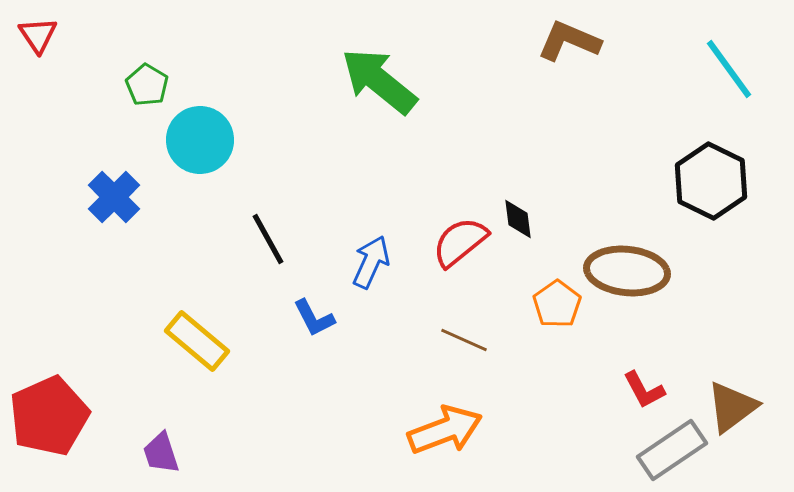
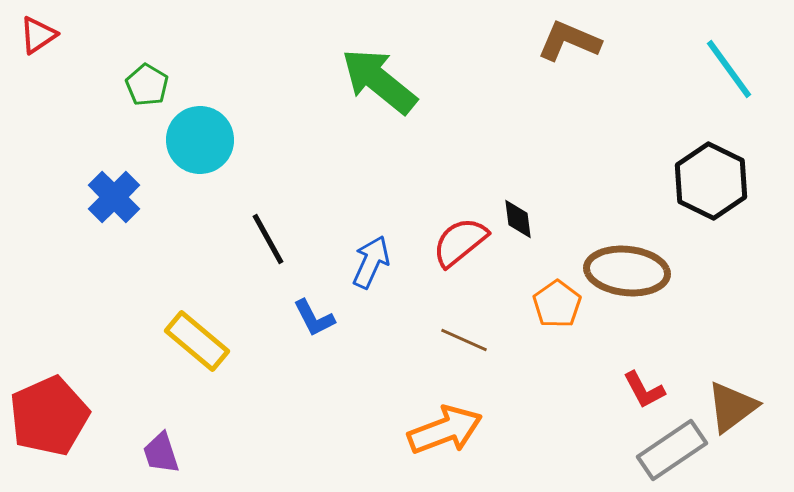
red triangle: rotated 30 degrees clockwise
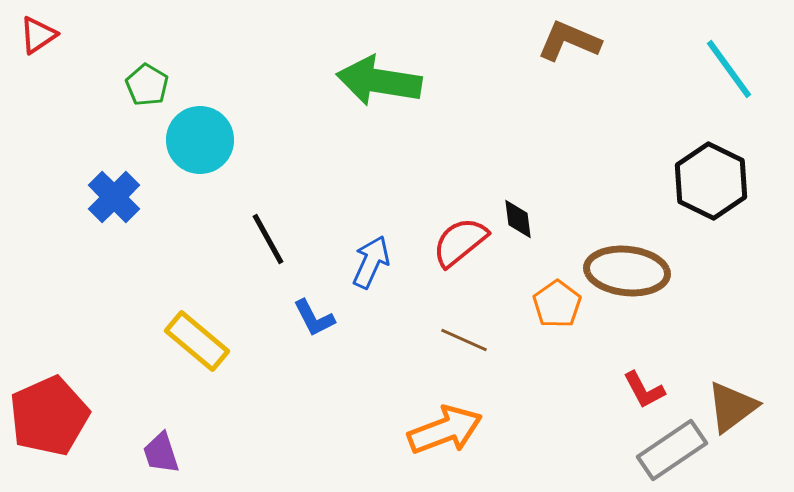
green arrow: rotated 30 degrees counterclockwise
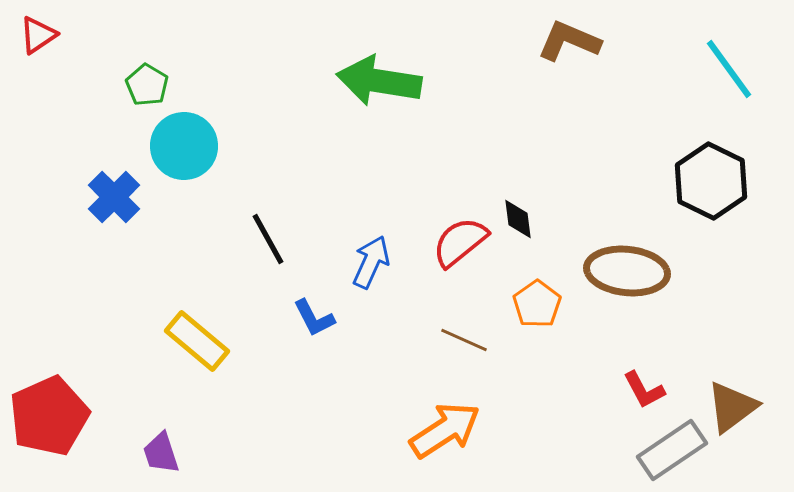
cyan circle: moved 16 px left, 6 px down
orange pentagon: moved 20 px left
orange arrow: rotated 12 degrees counterclockwise
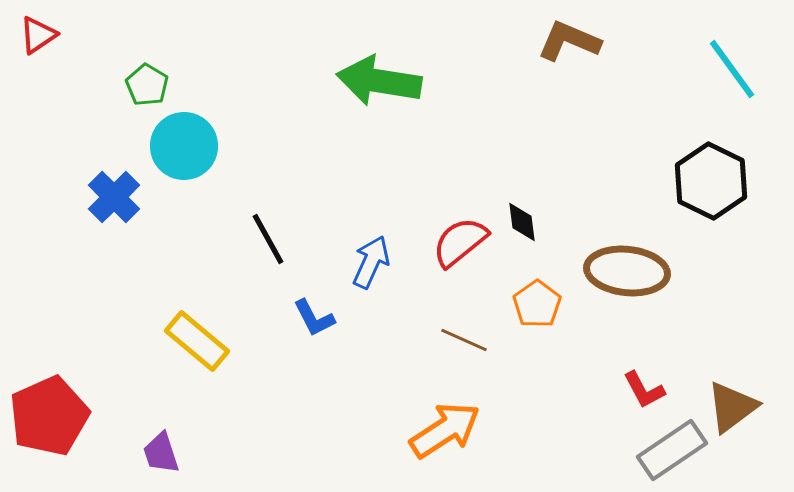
cyan line: moved 3 px right
black diamond: moved 4 px right, 3 px down
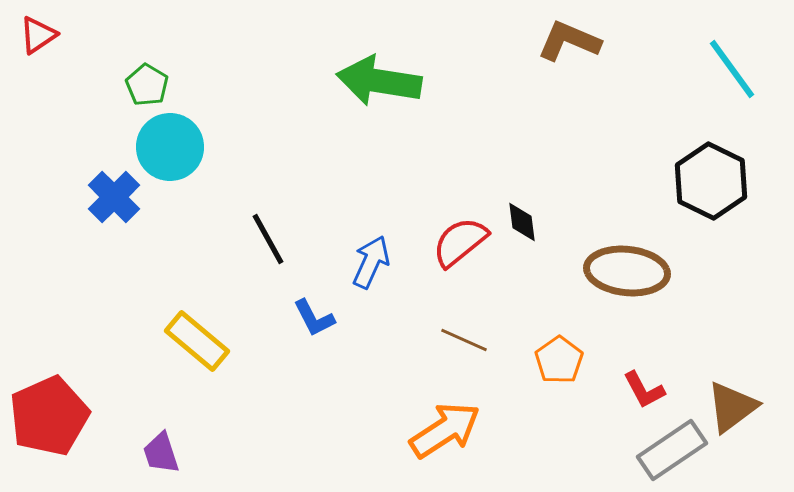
cyan circle: moved 14 px left, 1 px down
orange pentagon: moved 22 px right, 56 px down
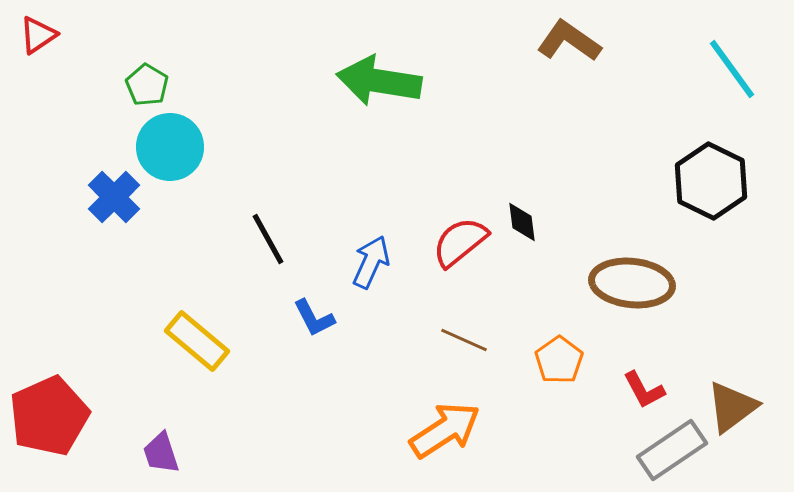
brown L-shape: rotated 12 degrees clockwise
brown ellipse: moved 5 px right, 12 px down
